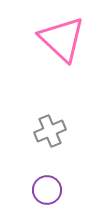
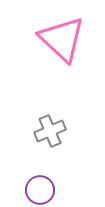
purple circle: moved 7 px left
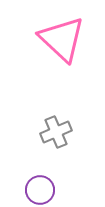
gray cross: moved 6 px right, 1 px down
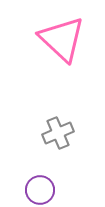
gray cross: moved 2 px right, 1 px down
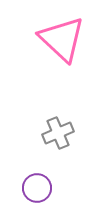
purple circle: moved 3 px left, 2 px up
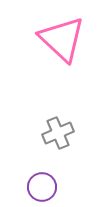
purple circle: moved 5 px right, 1 px up
